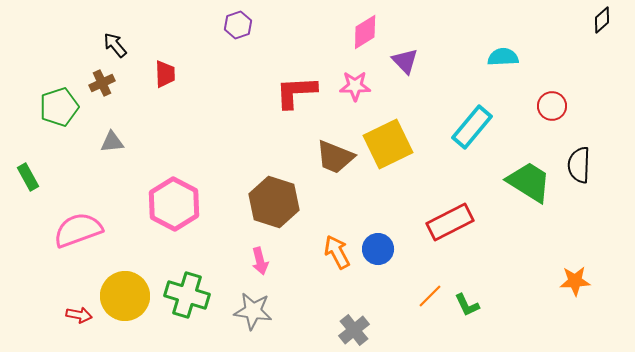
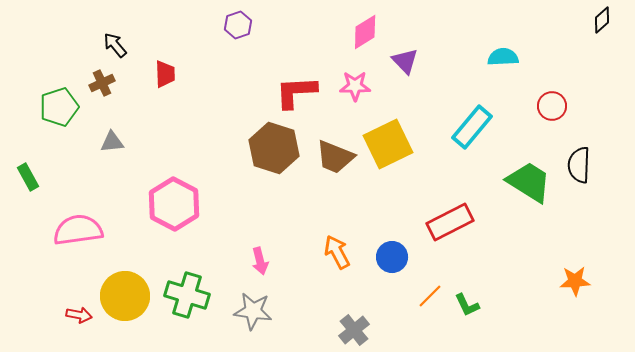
brown hexagon: moved 54 px up
pink semicircle: rotated 12 degrees clockwise
blue circle: moved 14 px right, 8 px down
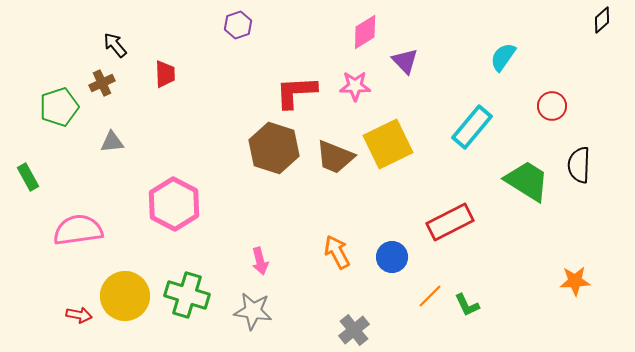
cyan semicircle: rotated 52 degrees counterclockwise
green trapezoid: moved 2 px left, 1 px up
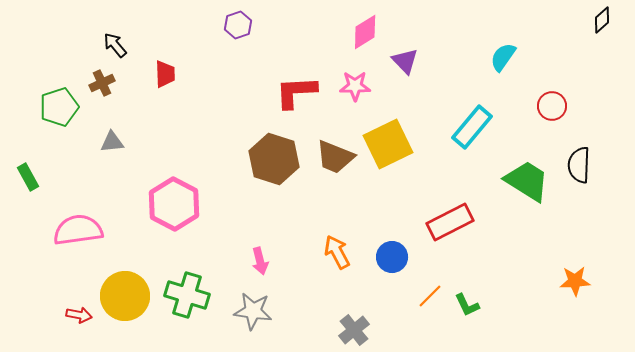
brown hexagon: moved 11 px down
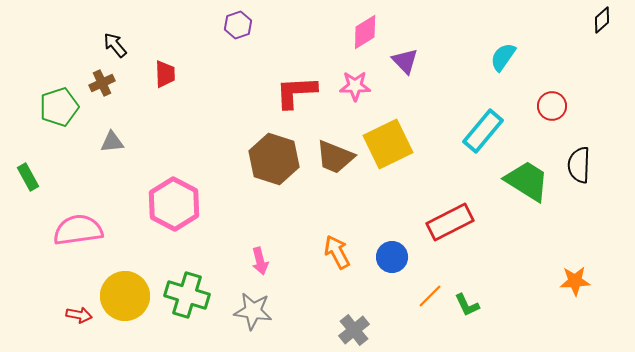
cyan rectangle: moved 11 px right, 4 px down
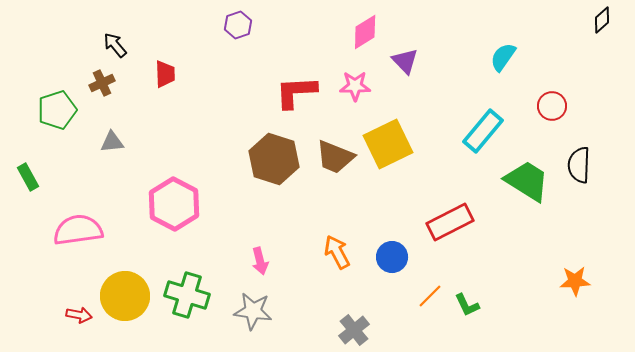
green pentagon: moved 2 px left, 3 px down
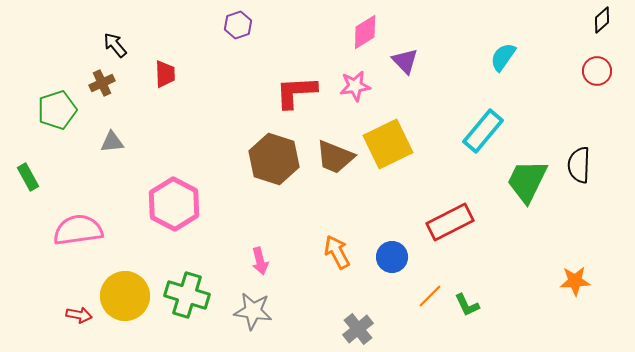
pink star: rotated 8 degrees counterclockwise
red circle: moved 45 px right, 35 px up
green trapezoid: rotated 96 degrees counterclockwise
gray cross: moved 4 px right, 1 px up
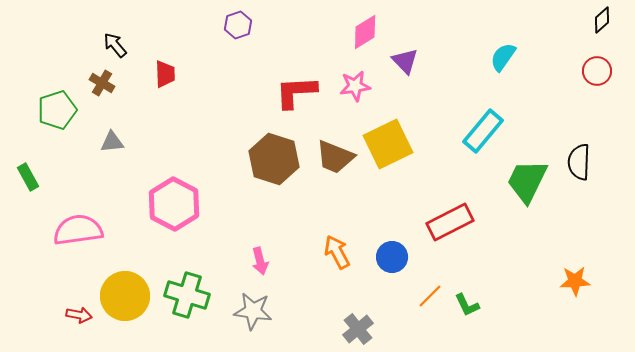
brown cross: rotated 35 degrees counterclockwise
black semicircle: moved 3 px up
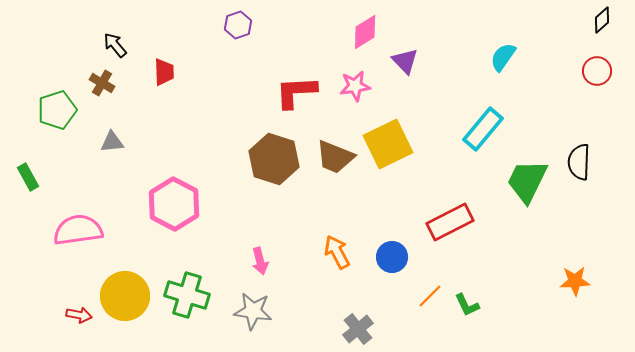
red trapezoid: moved 1 px left, 2 px up
cyan rectangle: moved 2 px up
